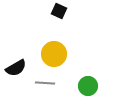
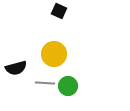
black semicircle: rotated 15 degrees clockwise
green circle: moved 20 px left
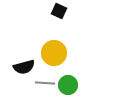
yellow circle: moved 1 px up
black semicircle: moved 8 px right, 1 px up
green circle: moved 1 px up
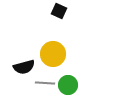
yellow circle: moved 1 px left, 1 px down
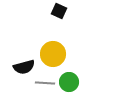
green circle: moved 1 px right, 3 px up
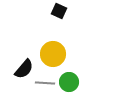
black semicircle: moved 2 px down; rotated 35 degrees counterclockwise
